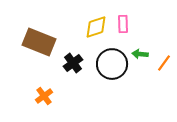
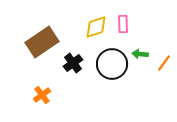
brown rectangle: moved 3 px right; rotated 56 degrees counterclockwise
orange cross: moved 2 px left, 1 px up
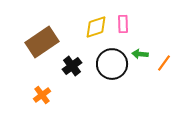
black cross: moved 1 px left, 3 px down
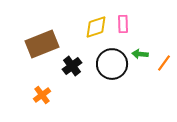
brown rectangle: moved 2 px down; rotated 12 degrees clockwise
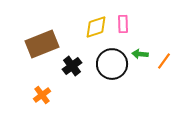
orange line: moved 2 px up
